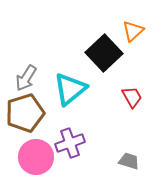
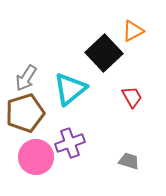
orange triangle: rotated 15 degrees clockwise
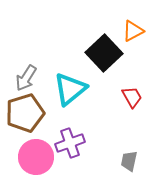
gray trapezoid: rotated 95 degrees counterclockwise
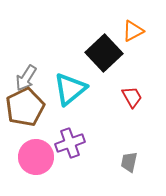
brown pentagon: moved 6 px up; rotated 9 degrees counterclockwise
gray trapezoid: moved 1 px down
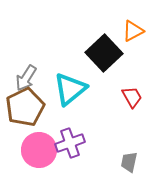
pink circle: moved 3 px right, 7 px up
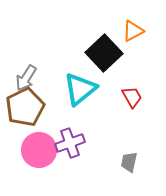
cyan triangle: moved 10 px right
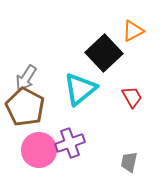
brown pentagon: rotated 18 degrees counterclockwise
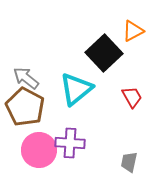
gray arrow: rotated 96 degrees clockwise
cyan triangle: moved 4 px left
purple cross: rotated 24 degrees clockwise
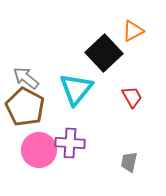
cyan triangle: rotated 12 degrees counterclockwise
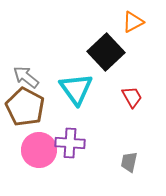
orange triangle: moved 9 px up
black square: moved 2 px right, 1 px up
gray arrow: moved 1 px up
cyan triangle: rotated 15 degrees counterclockwise
